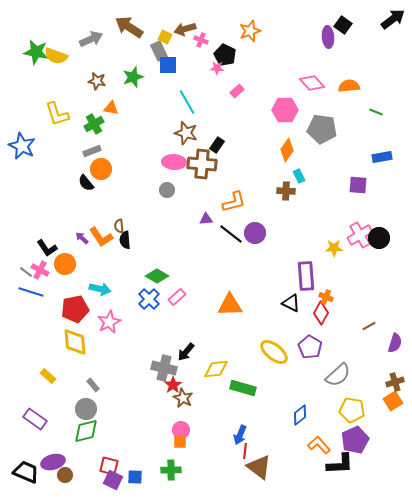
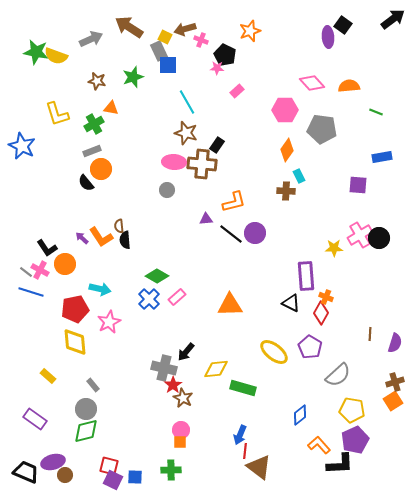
brown line at (369, 326): moved 1 px right, 8 px down; rotated 56 degrees counterclockwise
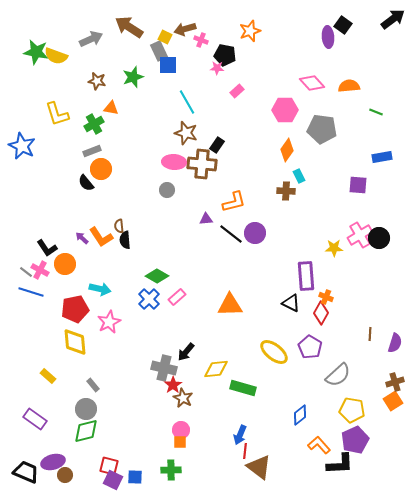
black pentagon at (225, 55): rotated 15 degrees counterclockwise
